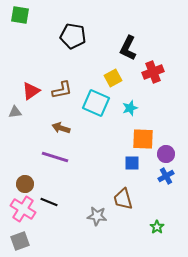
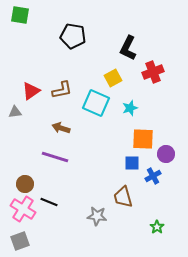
blue cross: moved 13 px left
brown trapezoid: moved 2 px up
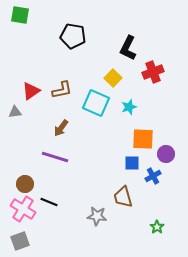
yellow square: rotated 18 degrees counterclockwise
cyan star: moved 1 px left, 1 px up
brown arrow: rotated 72 degrees counterclockwise
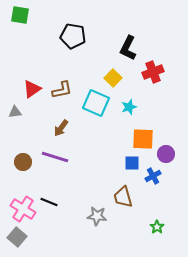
red triangle: moved 1 px right, 2 px up
brown circle: moved 2 px left, 22 px up
gray square: moved 3 px left, 4 px up; rotated 30 degrees counterclockwise
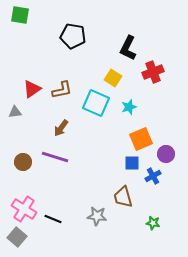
yellow square: rotated 12 degrees counterclockwise
orange square: moved 2 px left; rotated 25 degrees counterclockwise
black line: moved 4 px right, 17 px down
pink cross: moved 1 px right
green star: moved 4 px left, 4 px up; rotated 24 degrees counterclockwise
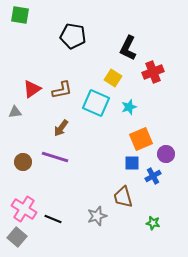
gray star: rotated 24 degrees counterclockwise
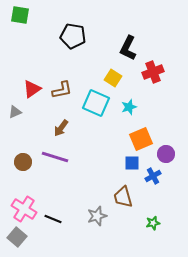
gray triangle: rotated 16 degrees counterclockwise
green star: rotated 24 degrees counterclockwise
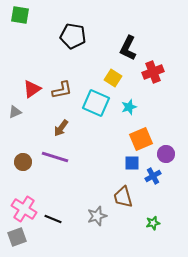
gray square: rotated 30 degrees clockwise
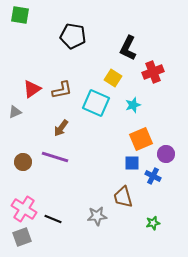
cyan star: moved 4 px right, 2 px up
blue cross: rotated 35 degrees counterclockwise
gray star: rotated 12 degrees clockwise
gray square: moved 5 px right
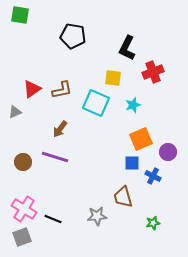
black L-shape: moved 1 px left
yellow square: rotated 24 degrees counterclockwise
brown arrow: moved 1 px left, 1 px down
purple circle: moved 2 px right, 2 px up
